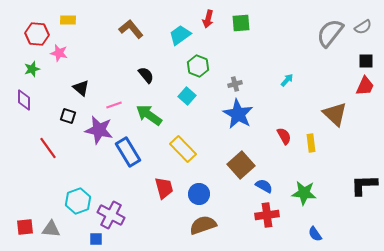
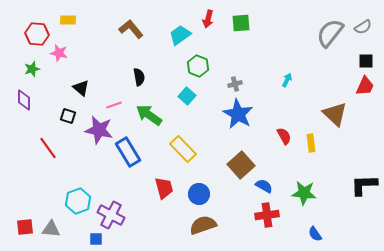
black semicircle at (146, 75): moved 7 px left, 2 px down; rotated 30 degrees clockwise
cyan arrow at (287, 80): rotated 16 degrees counterclockwise
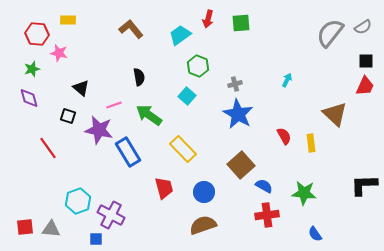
purple diamond at (24, 100): moved 5 px right, 2 px up; rotated 15 degrees counterclockwise
blue circle at (199, 194): moved 5 px right, 2 px up
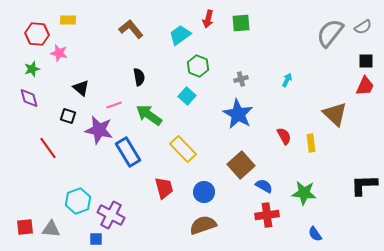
gray cross at (235, 84): moved 6 px right, 5 px up
